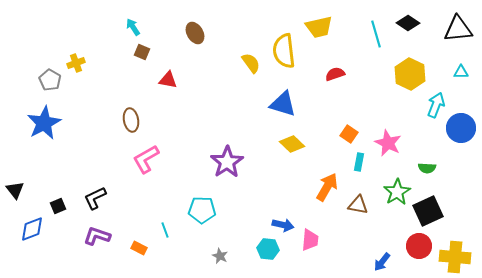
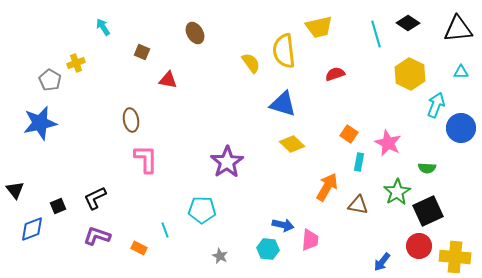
cyan arrow at (133, 27): moved 30 px left
blue star at (44, 123): moved 4 px left; rotated 16 degrees clockwise
pink L-shape at (146, 159): rotated 120 degrees clockwise
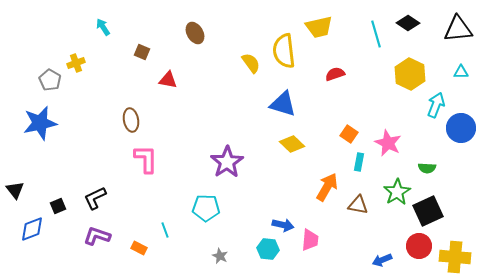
cyan pentagon at (202, 210): moved 4 px right, 2 px up
blue arrow at (382, 262): moved 2 px up; rotated 30 degrees clockwise
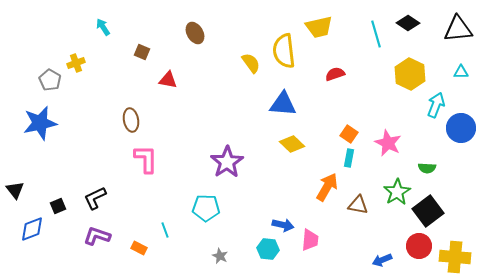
blue triangle at (283, 104): rotated 12 degrees counterclockwise
cyan rectangle at (359, 162): moved 10 px left, 4 px up
black square at (428, 211): rotated 12 degrees counterclockwise
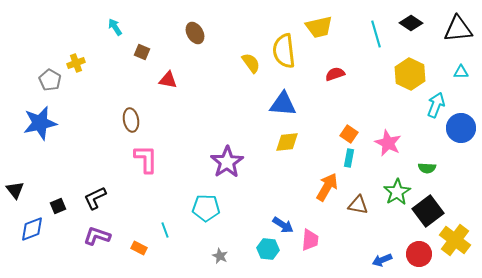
black diamond at (408, 23): moved 3 px right
cyan arrow at (103, 27): moved 12 px right
yellow diamond at (292, 144): moved 5 px left, 2 px up; rotated 50 degrees counterclockwise
blue arrow at (283, 225): rotated 20 degrees clockwise
red circle at (419, 246): moved 8 px down
yellow cross at (455, 257): moved 17 px up; rotated 32 degrees clockwise
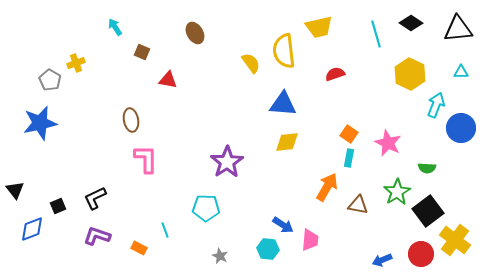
red circle at (419, 254): moved 2 px right
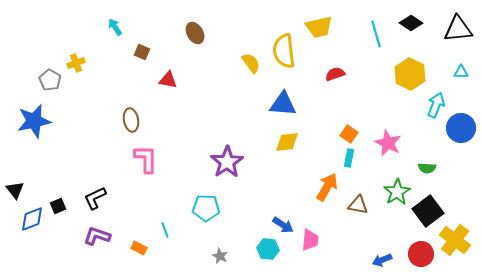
blue star at (40, 123): moved 6 px left, 2 px up
blue diamond at (32, 229): moved 10 px up
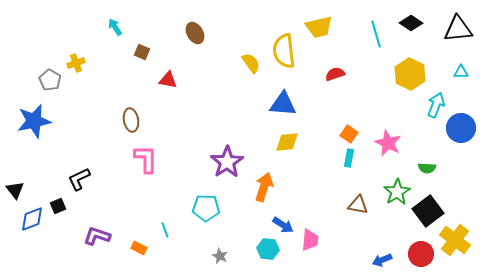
orange arrow at (327, 187): moved 63 px left; rotated 12 degrees counterclockwise
black L-shape at (95, 198): moved 16 px left, 19 px up
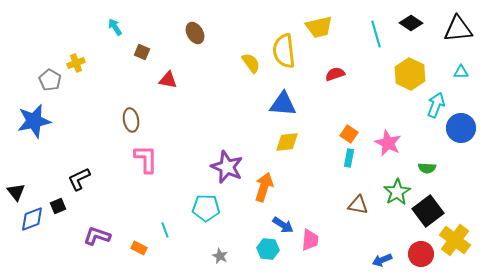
purple star at (227, 162): moved 5 px down; rotated 16 degrees counterclockwise
black triangle at (15, 190): moved 1 px right, 2 px down
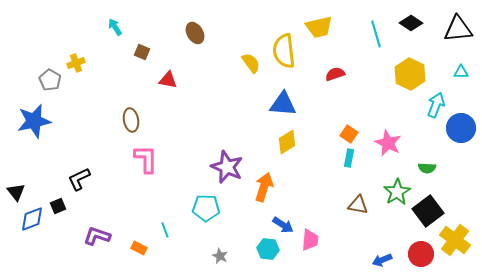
yellow diamond at (287, 142): rotated 25 degrees counterclockwise
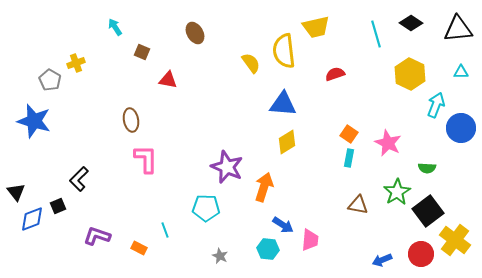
yellow trapezoid at (319, 27): moved 3 px left
blue star at (34, 121): rotated 28 degrees clockwise
black L-shape at (79, 179): rotated 20 degrees counterclockwise
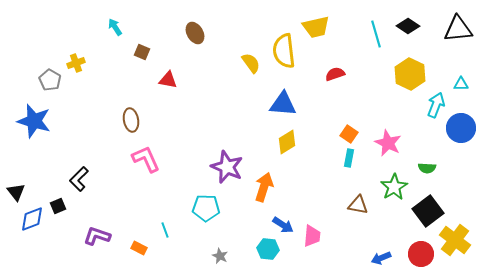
black diamond at (411, 23): moved 3 px left, 3 px down
cyan triangle at (461, 72): moved 12 px down
pink L-shape at (146, 159): rotated 24 degrees counterclockwise
green star at (397, 192): moved 3 px left, 5 px up
pink trapezoid at (310, 240): moved 2 px right, 4 px up
blue arrow at (382, 260): moved 1 px left, 2 px up
